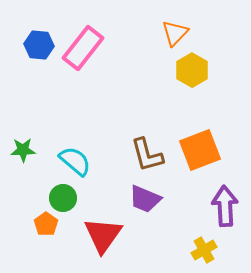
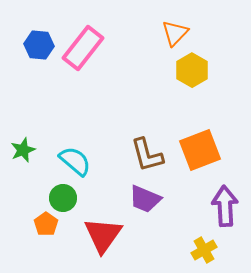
green star: rotated 20 degrees counterclockwise
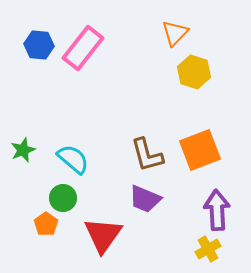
yellow hexagon: moved 2 px right, 2 px down; rotated 12 degrees counterclockwise
cyan semicircle: moved 2 px left, 2 px up
purple arrow: moved 8 px left, 4 px down
yellow cross: moved 4 px right, 1 px up
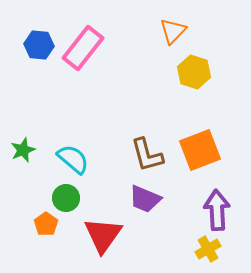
orange triangle: moved 2 px left, 2 px up
green circle: moved 3 px right
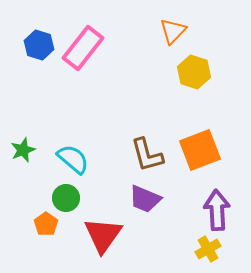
blue hexagon: rotated 12 degrees clockwise
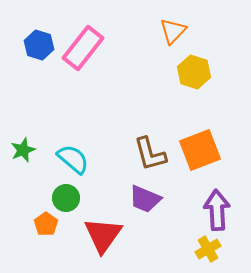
brown L-shape: moved 3 px right, 1 px up
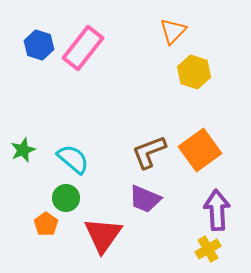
orange square: rotated 15 degrees counterclockwise
brown L-shape: moved 1 px left, 2 px up; rotated 84 degrees clockwise
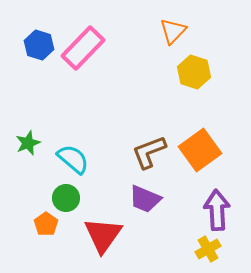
pink rectangle: rotated 6 degrees clockwise
green star: moved 5 px right, 7 px up
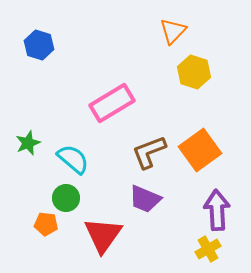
pink rectangle: moved 29 px right, 55 px down; rotated 15 degrees clockwise
orange pentagon: rotated 30 degrees counterclockwise
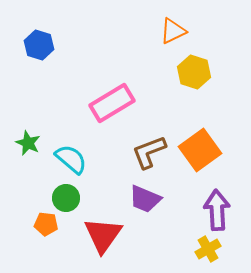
orange triangle: rotated 20 degrees clockwise
green star: rotated 25 degrees counterclockwise
cyan semicircle: moved 2 px left
